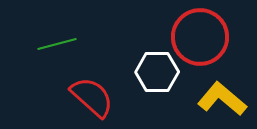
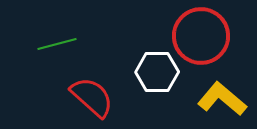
red circle: moved 1 px right, 1 px up
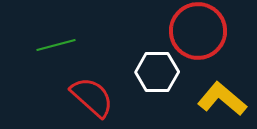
red circle: moved 3 px left, 5 px up
green line: moved 1 px left, 1 px down
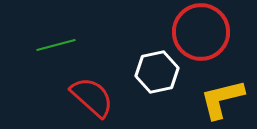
red circle: moved 3 px right, 1 px down
white hexagon: rotated 12 degrees counterclockwise
yellow L-shape: rotated 54 degrees counterclockwise
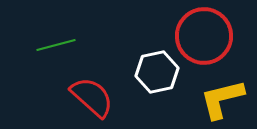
red circle: moved 3 px right, 4 px down
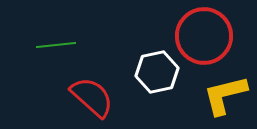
green line: rotated 9 degrees clockwise
yellow L-shape: moved 3 px right, 4 px up
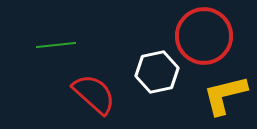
red semicircle: moved 2 px right, 3 px up
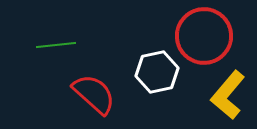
yellow L-shape: moved 3 px right; rotated 36 degrees counterclockwise
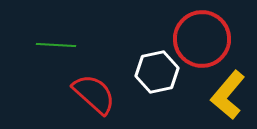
red circle: moved 2 px left, 3 px down
green line: rotated 9 degrees clockwise
